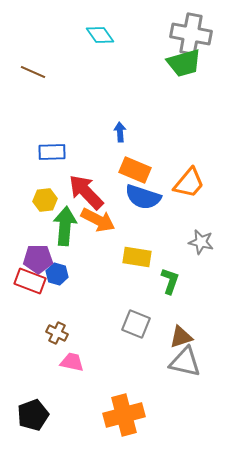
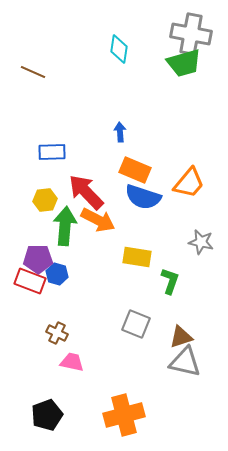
cyan diamond: moved 19 px right, 14 px down; rotated 44 degrees clockwise
black pentagon: moved 14 px right
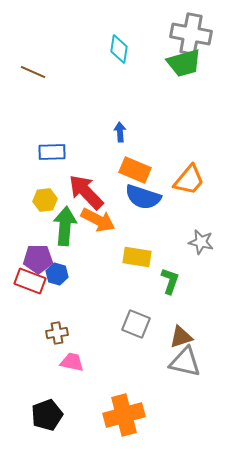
orange trapezoid: moved 3 px up
brown cross: rotated 35 degrees counterclockwise
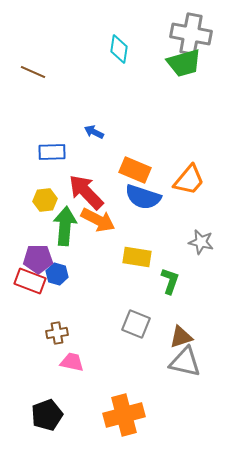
blue arrow: moved 26 px left; rotated 60 degrees counterclockwise
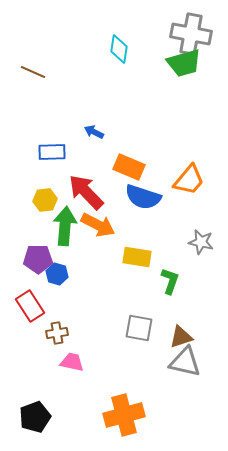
orange rectangle: moved 6 px left, 3 px up
orange arrow: moved 5 px down
red rectangle: moved 25 px down; rotated 36 degrees clockwise
gray square: moved 3 px right, 4 px down; rotated 12 degrees counterclockwise
black pentagon: moved 12 px left, 2 px down
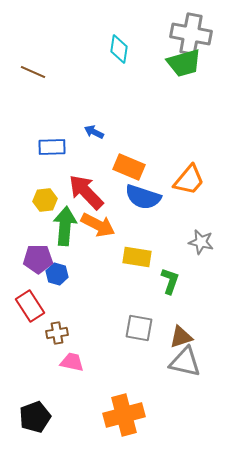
blue rectangle: moved 5 px up
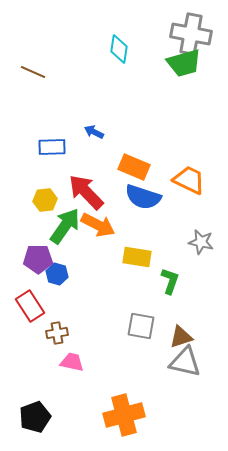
orange rectangle: moved 5 px right
orange trapezoid: rotated 104 degrees counterclockwise
green arrow: rotated 30 degrees clockwise
gray square: moved 2 px right, 2 px up
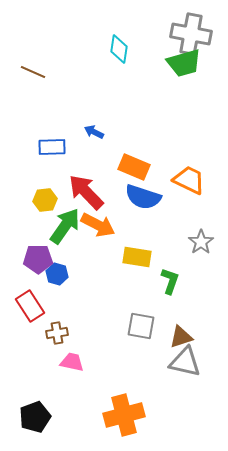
gray star: rotated 25 degrees clockwise
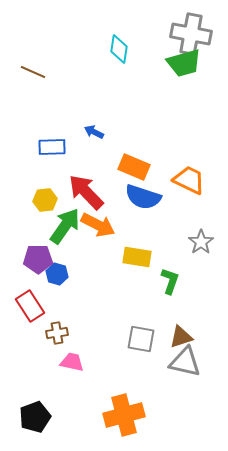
gray square: moved 13 px down
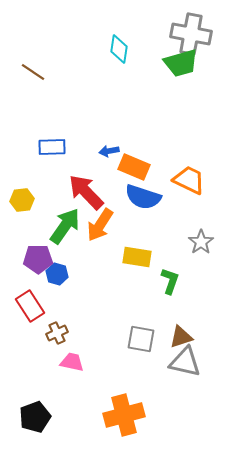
green trapezoid: moved 3 px left
brown line: rotated 10 degrees clockwise
blue arrow: moved 15 px right, 19 px down; rotated 36 degrees counterclockwise
yellow hexagon: moved 23 px left
orange arrow: moved 2 px right; rotated 96 degrees clockwise
brown cross: rotated 15 degrees counterclockwise
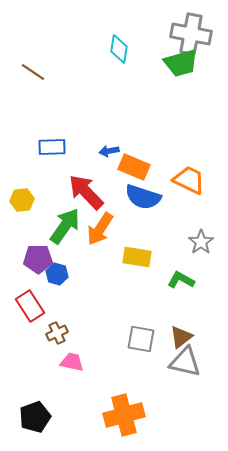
orange arrow: moved 4 px down
green L-shape: moved 11 px right, 1 px up; rotated 80 degrees counterclockwise
brown triangle: rotated 20 degrees counterclockwise
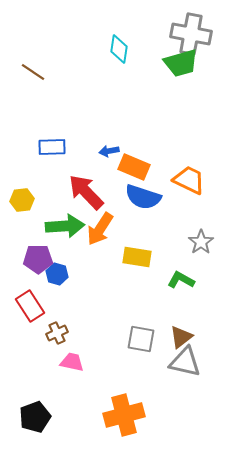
green arrow: rotated 51 degrees clockwise
